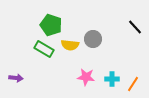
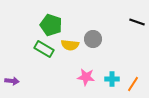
black line: moved 2 px right, 5 px up; rotated 28 degrees counterclockwise
purple arrow: moved 4 px left, 3 px down
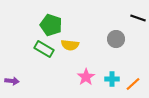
black line: moved 1 px right, 4 px up
gray circle: moved 23 px right
pink star: rotated 30 degrees clockwise
orange line: rotated 14 degrees clockwise
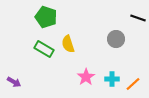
green pentagon: moved 5 px left, 8 px up
yellow semicircle: moved 2 px left, 1 px up; rotated 66 degrees clockwise
purple arrow: moved 2 px right, 1 px down; rotated 24 degrees clockwise
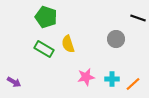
pink star: rotated 24 degrees clockwise
